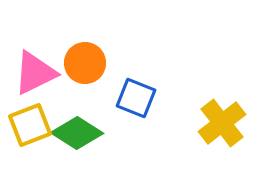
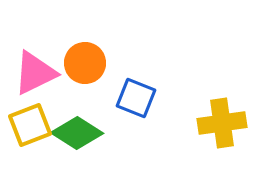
yellow cross: rotated 30 degrees clockwise
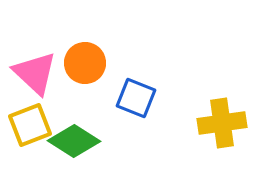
pink triangle: rotated 51 degrees counterclockwise
green diamond: moved 3 px left, 8 px down
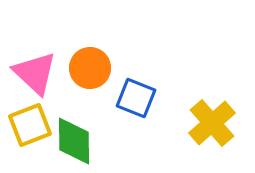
orange circle: moved 5 px right, 5 px down
yellow cross: moved 10 px left; rotated 33 degrees counterclockwise
green diamond: rotated 57 degrees clockwise
